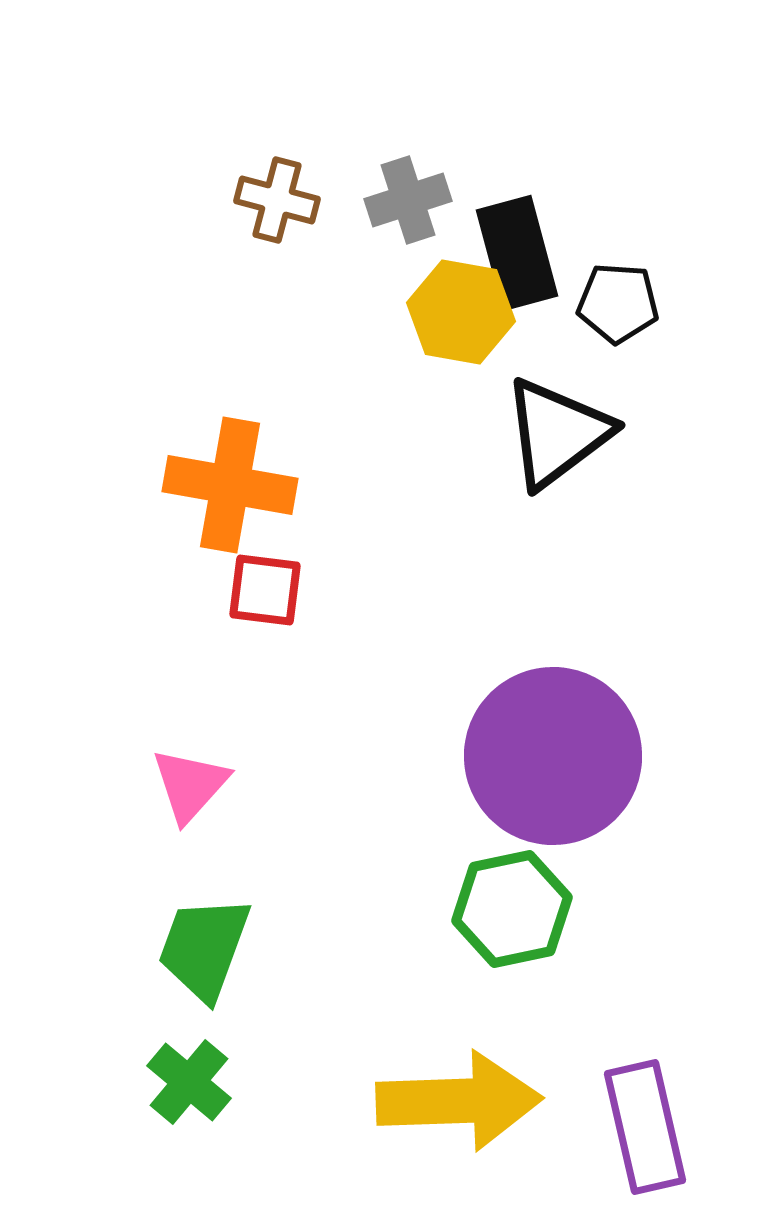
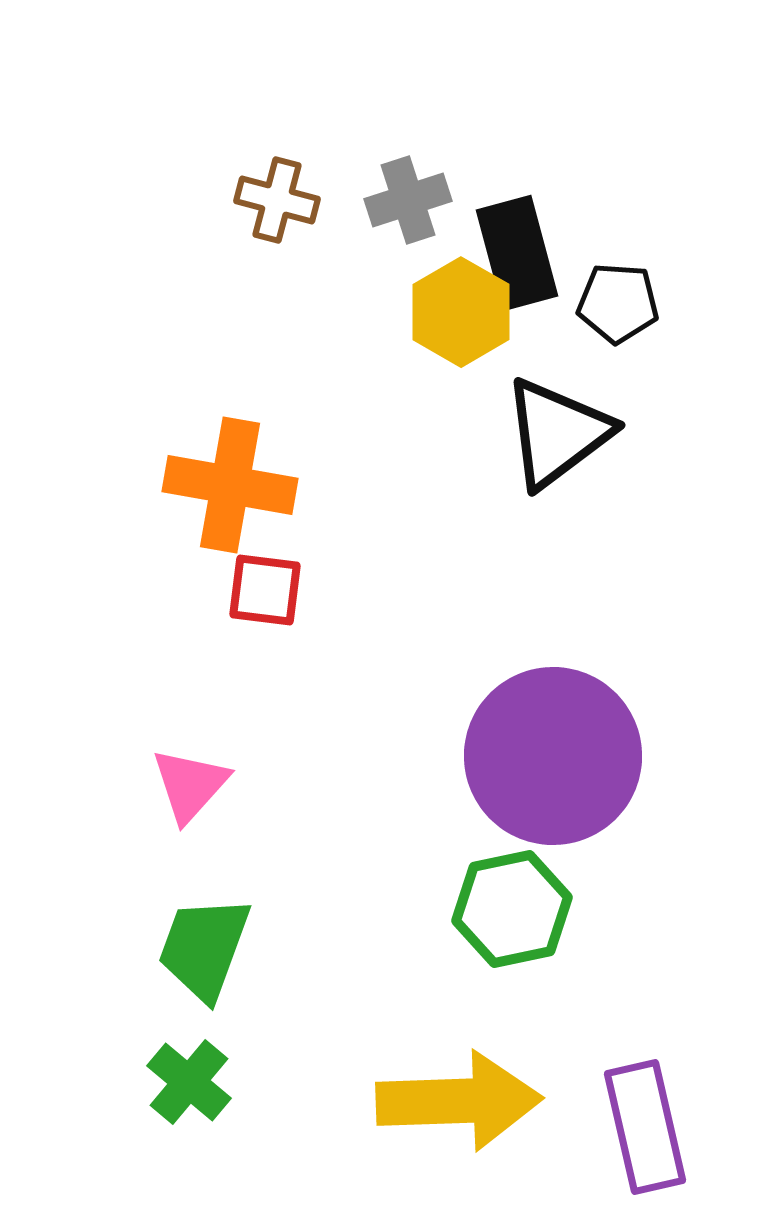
yellow hexagon: rotated 20 degrees clockwise
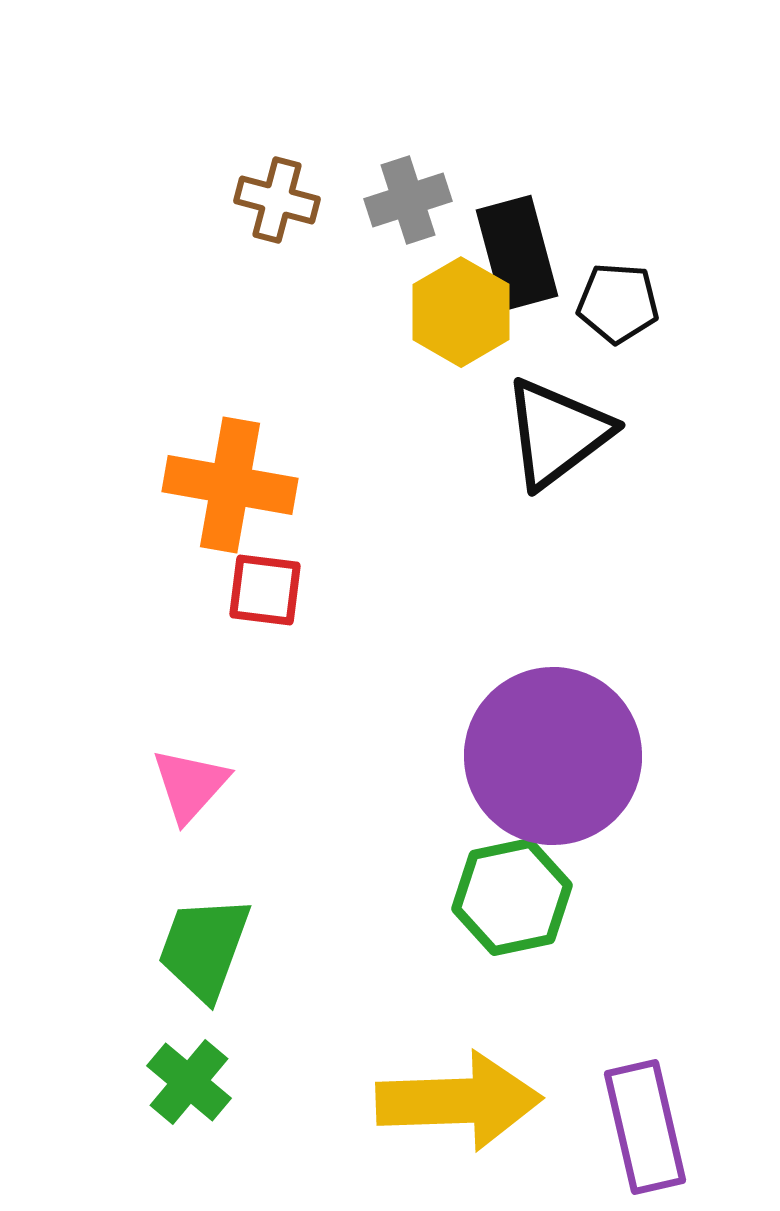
green hexagon: moved 12 px up
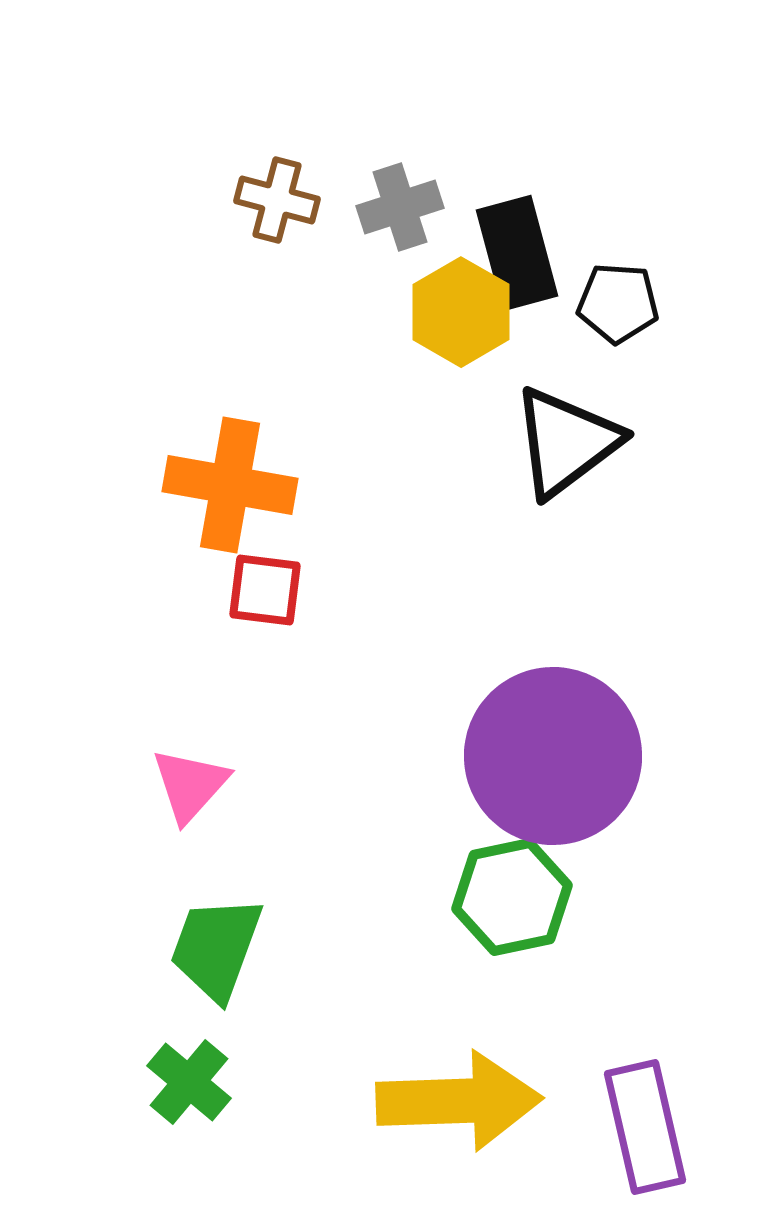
gray cross: moved 8 px left, 7 px down
black triangle: moved 9 px right, 9 px down
green trapezoid: moved 12 px right
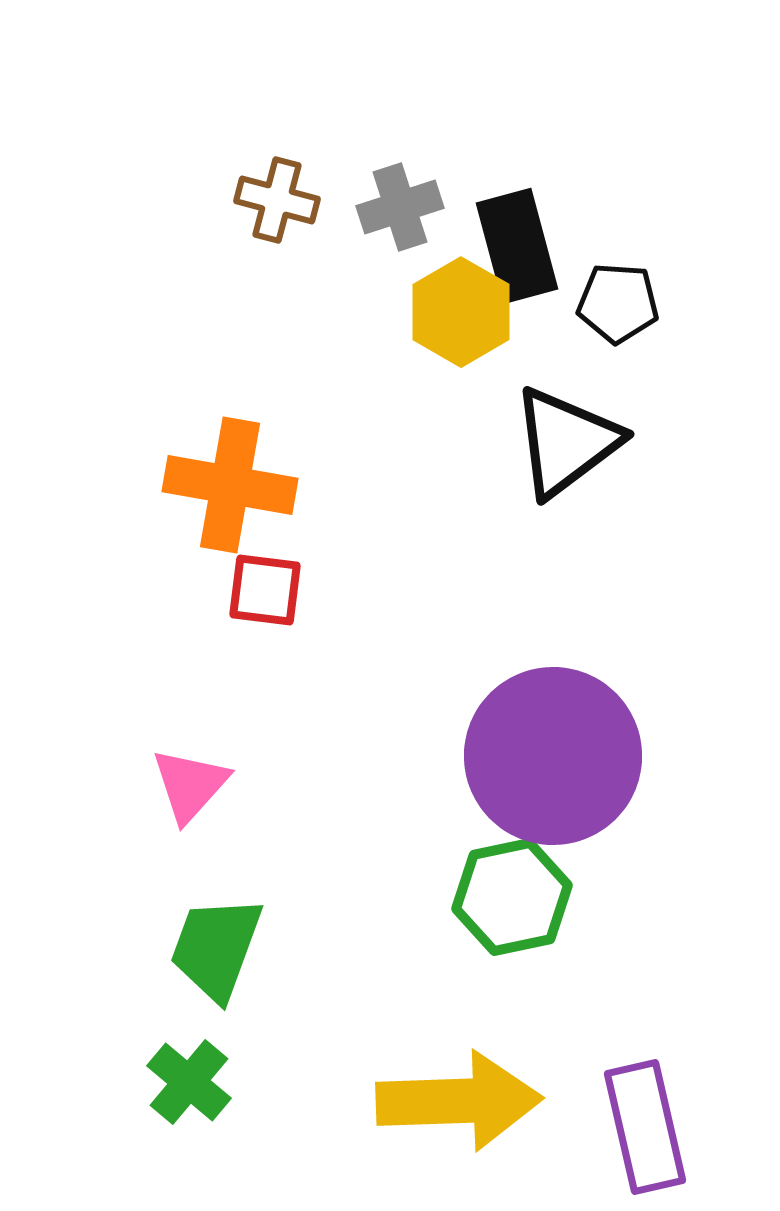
black rectangle: moved 7 px up
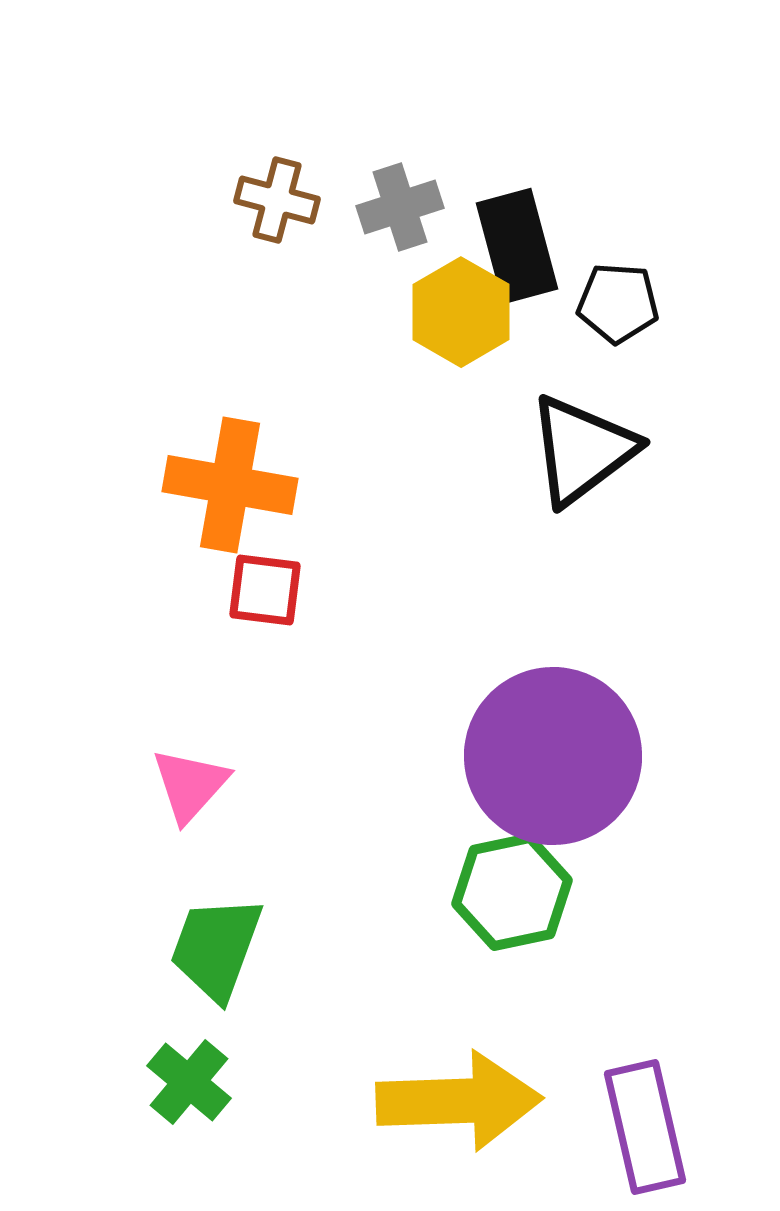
black triangle: moved 16 px right, 8 px down
green hexagon: moved 5 px up
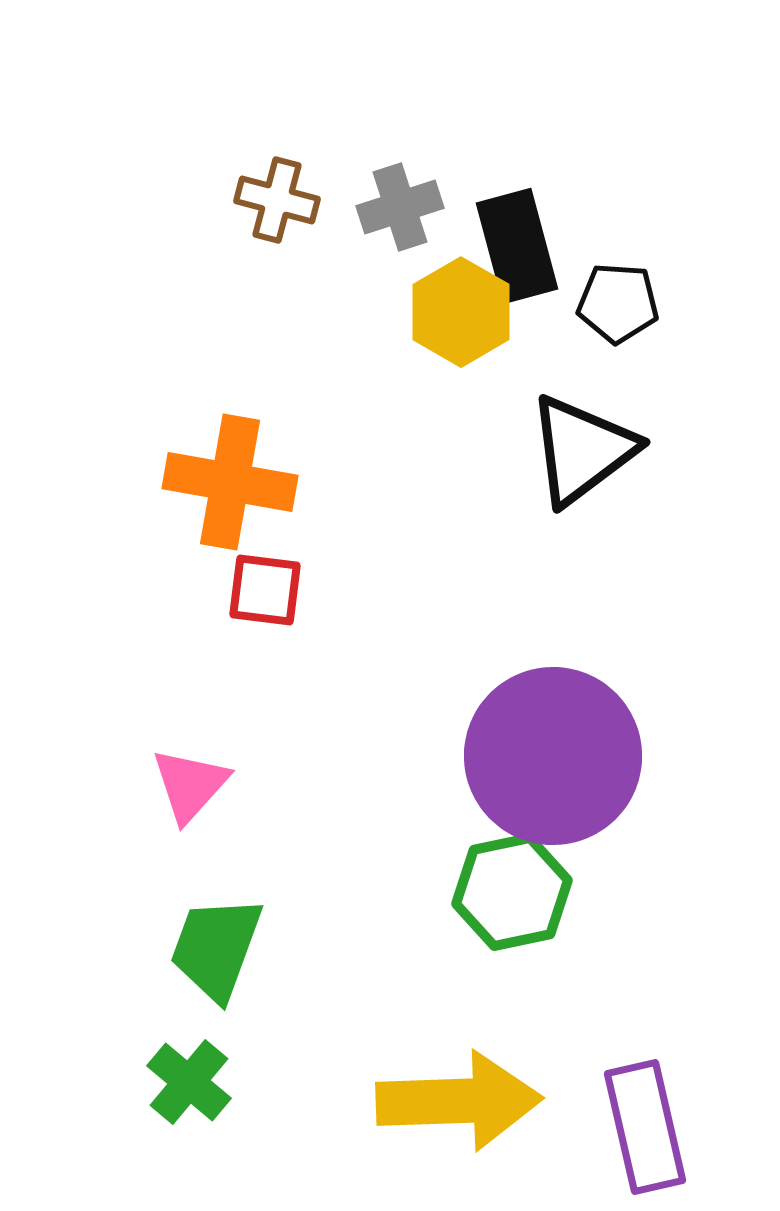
orange cross: moved 3 px up
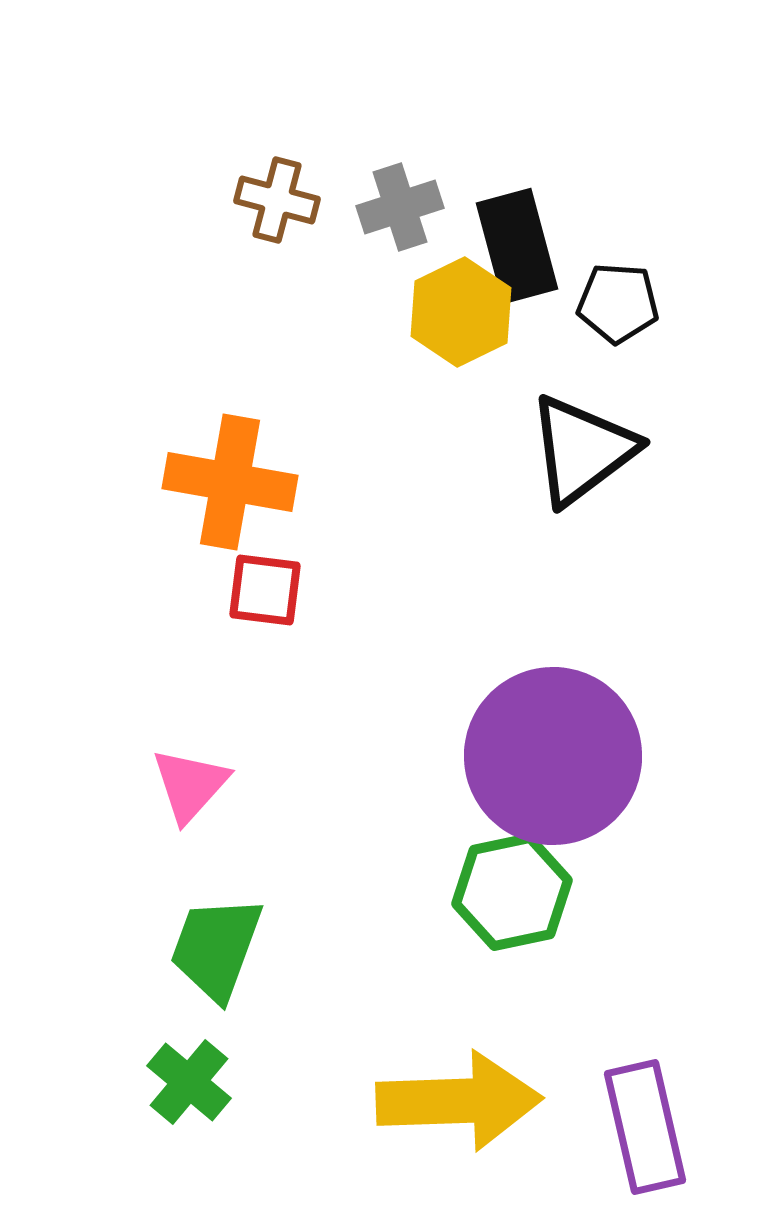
yellow hexagon: rotated 4 degrees clockwise
